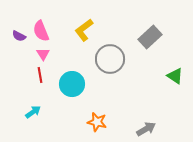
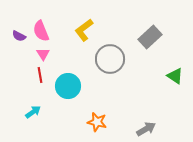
cyan circle: moved 4 px left, 2 px down
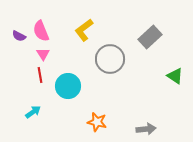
gray arrow: rotated 24 degrees clockwise
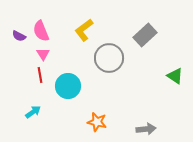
gray rectangle: moved 5 px left, 2 px up
gray circle: moved 1 px left, 1 px up
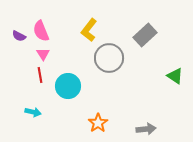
yellow L-shape: moved 5 px right; rotated 15 degrees counterclockwise
cyan arrow: rotated 49 degrees clockwise
orange star: moved 1 px right, 1 px down; rotated 24 degrees clockwise
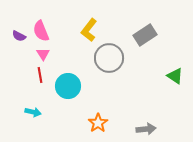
gray rectangle: rotated 10 degrees clockwise
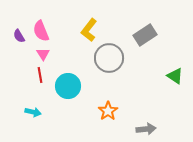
purple semicircle: rotated 32 degrees clockwise
orange star: moved 10 px right, 12 px up
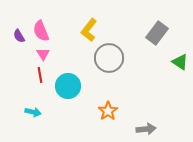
gray rectangle: moved 12 px right, 2 px up; rotated 20 degrees counterclockwise
green triangle: moved 5 px right, 14 px up
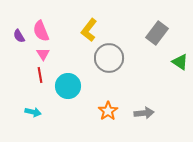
gray arrow: moved 2 px left, 16 px up
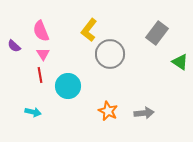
purple semicircle: moved 5 px left, 10 px down; rotated 16 degrees counterclockwise
gray circle: moved 1 px right, 4 px up
orange star: rotated 12 degrees counterclockwise
